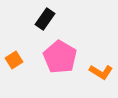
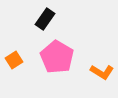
pink pentagon: moved 3 px left
orange L-shape: moved 1 px right
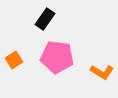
pink pentagon: rotated 24 degrees counterclockwise
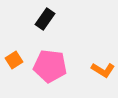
pink pentagon: moved 7 px left, 9 px down
orange L-shape: moved 1 px right, 2 px up
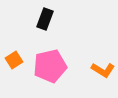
black rectangle: rotated 15 degrees counterclockwise
pink pentagon: rotated 20 degrees counterclockwise
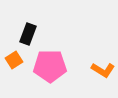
black rectangle: moved 17 px left, 15 px down
pink pentagon: rotated 12 degrees clockwise
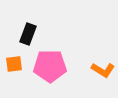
orange square: moved 4 px down; rotated 24 degrees clockwise
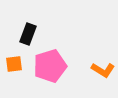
pink pentagon: rotated 16 degrees counterclockwise
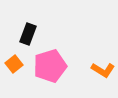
orange square: rotated 30 degrees counterclockwise
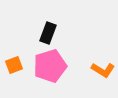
black rectangle: moved 20 px right, 1 px up
orange square: moved 1 px down; rotated 18 degrees clockwise
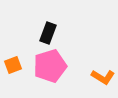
orange square: moved 1 px left
orange L-shape: moved 7 px down
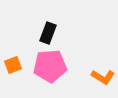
pink pentagon: rotated 12 degrees clockwise
